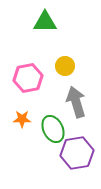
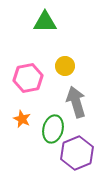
orange star: rotated 24 degrees clockwise
green ellipse: rotated 40 degrees clockwise
purple hexagon: rotated 12 degrees counterclockwise
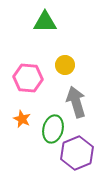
yellow circle: moved 1 px up
pink hexagon: rotated 16 degrees clockwise
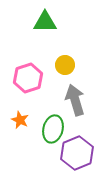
pink hexagon: rotated 24 degrees counterclockwise
gray arrow: moved 1 px left, 2 px up
orange star: moved 2 px left, 1 px down
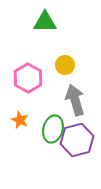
pink hexagon: rotated 12 degrees counterclockwise
purple hexagon: moved 13 px up; rotated 8 degrees clockwise
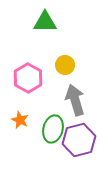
purple hexagon: moved 2 px right
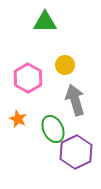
orange star: moved 2 px left, 1 px up
green ellipse: rotated 40 degrees counterclockwise
purple hexagon: moved 3 px left, 12 px down; rotated 12 degrees counterclockwise
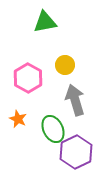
green triangle: rotated 10 degrees counterclockwise
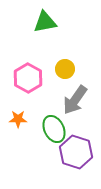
yellow circle: moved 4 px down
gray arrow: rotated 128 degrees counterclockwise
orange star: rotated 24 degrees counterclockwise
green ellipse: moved 1 px right
purple hexagon: rotated 16 degrees counterclockwise
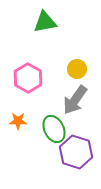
yellow circle: moved 12 px right
orange star: moved 2 px down
